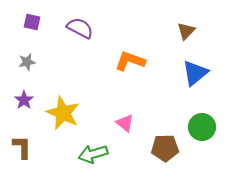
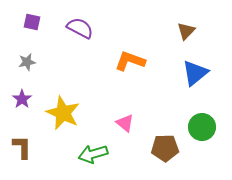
purple star: moved 2 px left, 1 px up
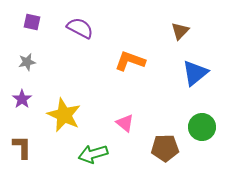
brown triangle: moved 6 px left
yellow star: moved 1 px right, 2 px down
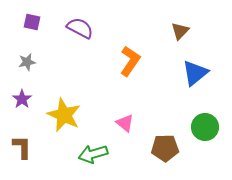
orange L-shape: rotated 104 degrees clockwise
green circle: moved 3 px right
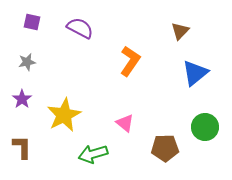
yellow star: rotated 20 degrees clockwise
